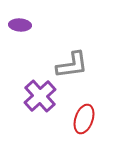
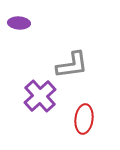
purple ellipse: moved 1 px left, 2 px up
red ellipse: rotated 12 degrees counterclockwise
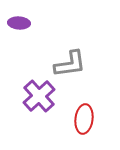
gray L-shape: moved 2 px left, 1 px up
purple cross: moved 1 px left
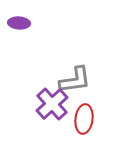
gray L-shape: moved 5 px right, 16 px down
purple cross: moved 13 px right, 8 px down
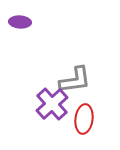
purple ellipse: moved 1 px right, 1 px up
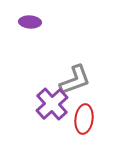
purple ellipse: moved 10 px right
gray L-shape: rotated 12 degrees counterclockwise
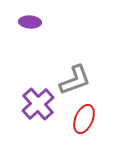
purple cross: moved 14 px left
red ellipse: rotated 16 degrees clockwise
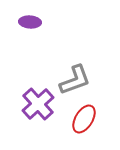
red ellipse: rotated 8 degrees clockwise
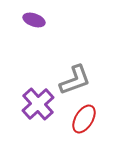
purple ellipse: moved 4 px right, 2 px up; rotated 15 degrees clockwise
